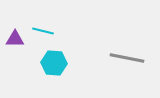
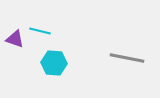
cyan line: moved 3 px left
purple triangle: rotated 18 degrees clockwise
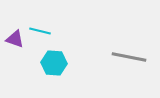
gray line: moved 2 px right, 1 px up
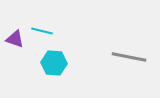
cyan line: moved 2 px right
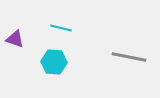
cyan line: moved 19 px right, 3 px up
cyan hexagon: moved 1 px up
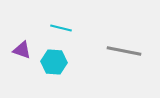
purple triangle: moved 7 px right, 11 px down
gray line: moved 5 px left, 6 px up
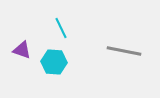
cyan line: rotated 50 degrees clockwise
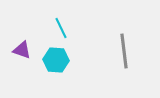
gray line: rotated 72 degrees clockwise
cyan hexagon: moved 2 px right, 2 px up
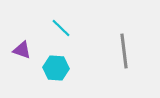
cyan line: rotated 20 degrees counterclockwise
cyan hexagon: moved 8 px down
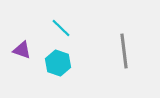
cyan hexagon: moved 2 px right, 5 px up; rotated 15 degrees clockwise
